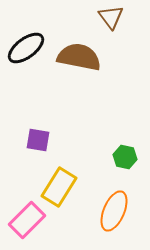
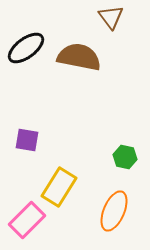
purple square: moved 11 px left
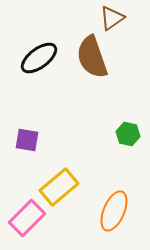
brown triangle: moved 1 px right, 1 px down; rotated 32 degrees clockwise
black ellipse: moved 13 px right, 10 px down
brown semicircle: moved 13 px right; rotated 120 degrees counterclockwise
green hexagon: moved 3 px right, 23 px up
yellow rectangle: rotated 18 degrees clockwise
pink rectangle: moved 2 px up
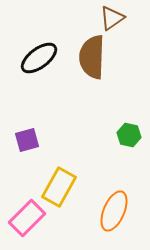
brown semicircle: rotated 21 degrees clockwise
green hexagon: moved 1 px right, 1 px down
purple square: rotated 25 degrees counterclockwise
yellow rectangle: rotated 21 degrees counterclockwise
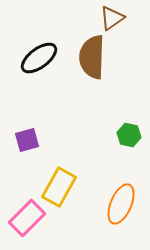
orange ellipse: moved 7 px right, 7 px up
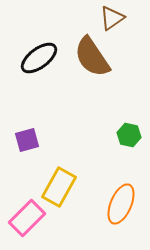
brown semicircle: rotated 36 degrees counterclockwise
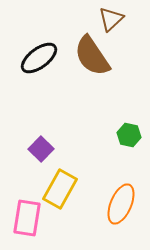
brown triangle: moved 1 px left, 1 px down; rotated 8 degrees counterclockwise
brown semicircle: moved 1 px up
purple square: moved 14 px right, 9 px down; rotated 30 degrees counterclockwise
yellow rectangle: moved 1 px right, 2 px down
pink rectangle: rotated 36 degrees counterclockwise
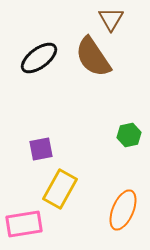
brown triangle: rotated 16 degrees counterclockwise
brown semicircle: moved 1 px right, 1 px down
green hexagon: rotated 25 degrees counterclockwise
purple square: rotated 35 degrees clockwise
orange ellipse: moved 2 px right, 6 px down
pink rectangle: moved 3 px left, 6 px down; rotated 72 degrees clockwise
